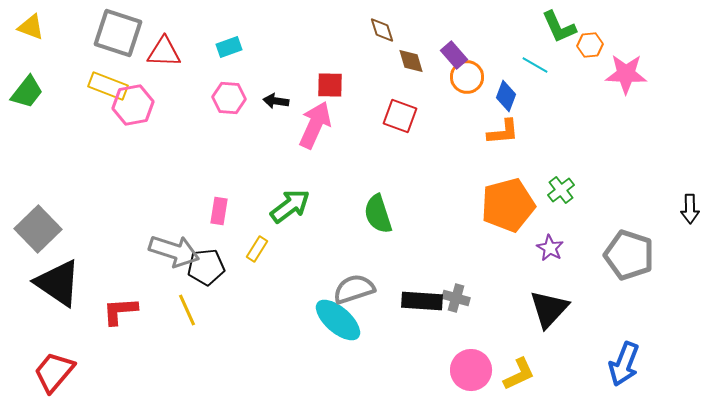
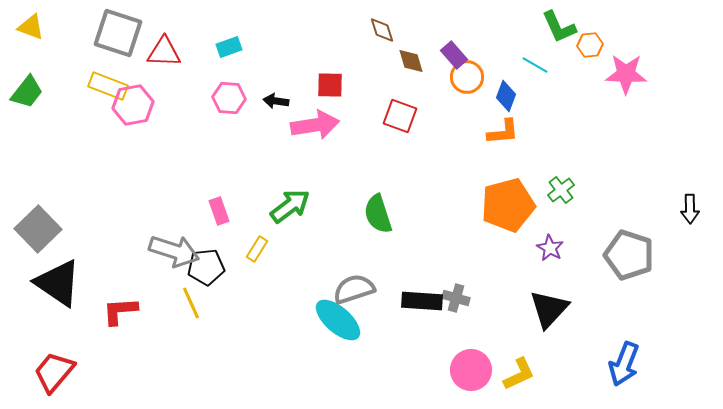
pink arrow at (315, 125): rotated 57 degrees clockwise
pink rectangle at (219, 211): rotated 28 degrees counterclockwise
yellow line at (187, 310): moved 4 px right, 7 px up
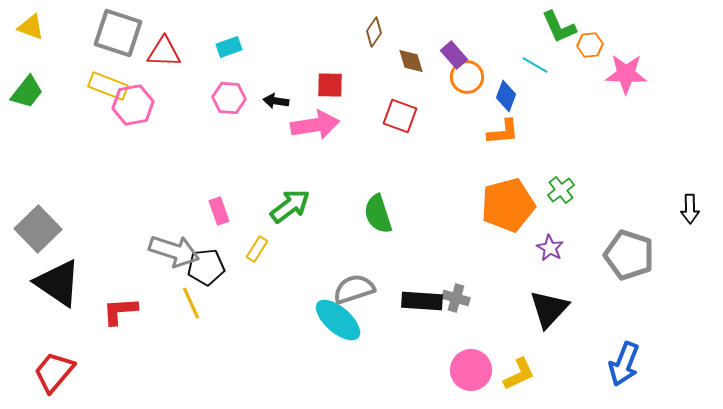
brown diamond at (382, 30): moved 8 px left, 2 px down; rotated 52 degrees clockwise
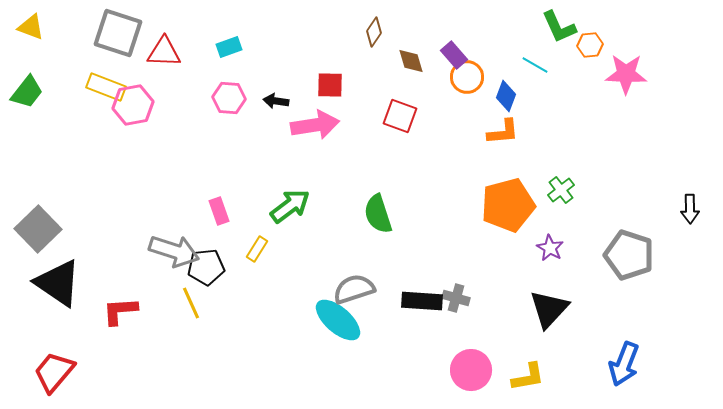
yellow rectangle at (108, 86): moved 2 px left, 1 px down
yellow L-shape at (519, 374): moved 9 px right, 3 px down; rotated 15 degrees clockwise
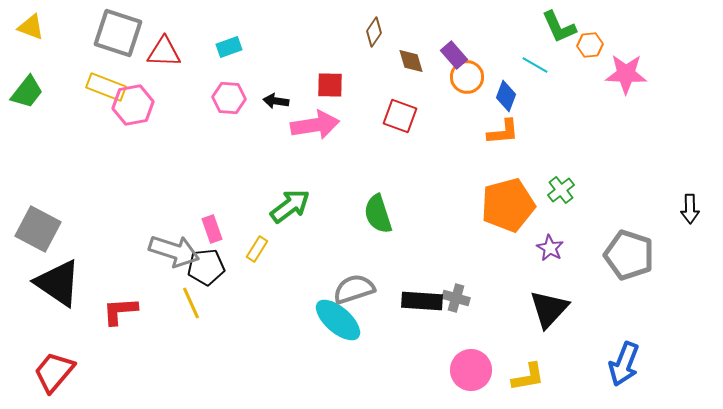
pink rectangle at (219, 211): moved 7 px left, 18 px down
gray square at (38, 229): rotated 18 degrees counterclockwise
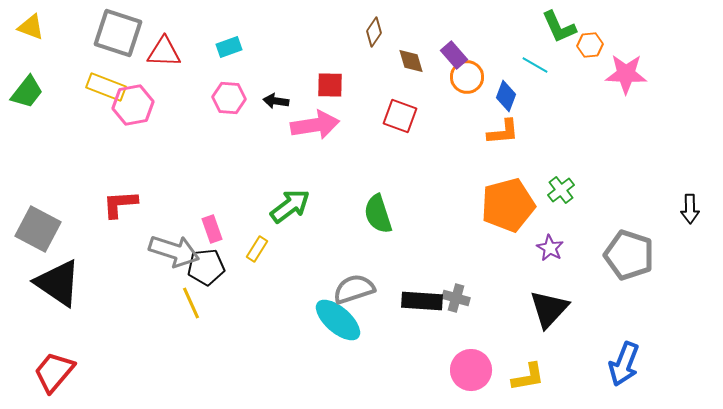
red L-shape at (120, 311): moved 107 px up
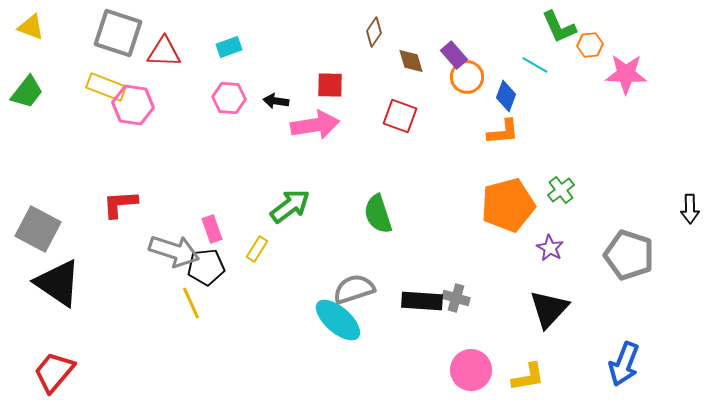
pink hexagon at (133, 105): rotated 18 degrees clockwise
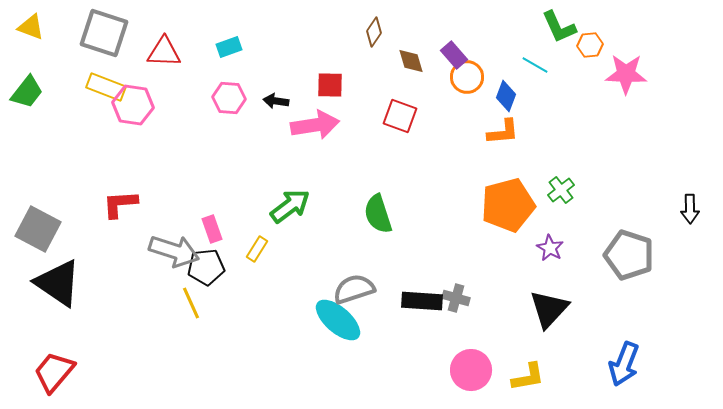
gray square at (118, 33): moved 14 px left
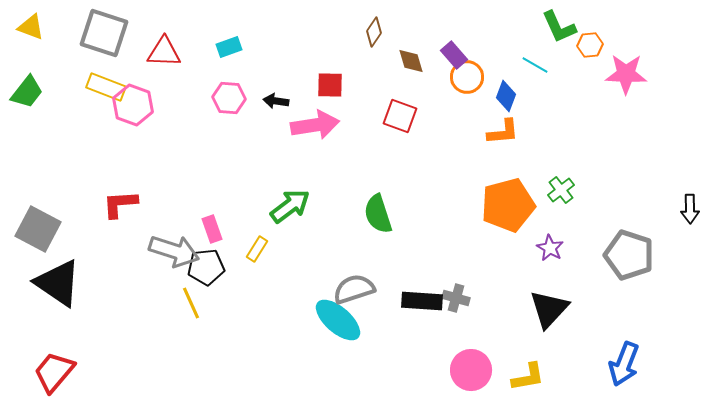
pink hexagon at (133, 105): rotated 12 degrees clockwise
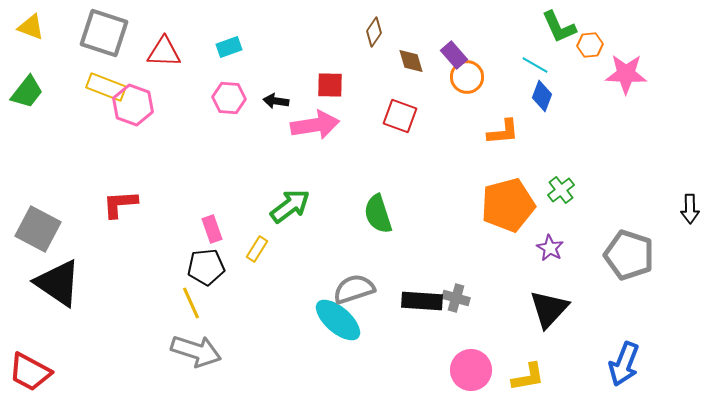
blue diamond at (506, 96): moved 36 px right
gray arrow at (174, 251): moved 22 px right, 100 px down
red trapezoid at (54, 372): moved 24 px left; rotated 102 degrees counterclockwise
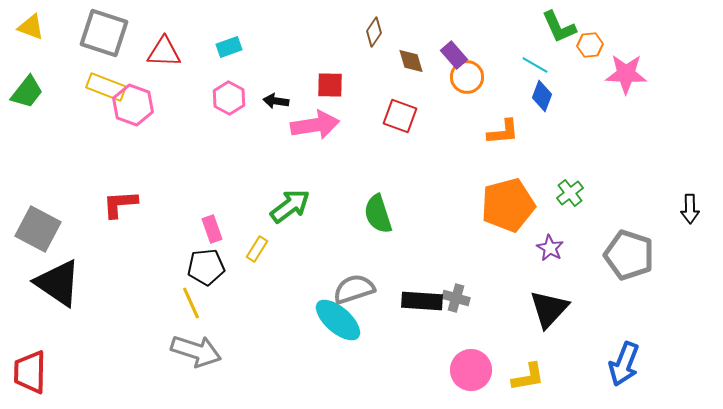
pink hexagon at (229, 98): rotated 24 degrees clockwise
green cross at (561, 190): moved 9 px right, 3 px down
red trapezoid at (30, 372): rotated 63 degrees clockwise
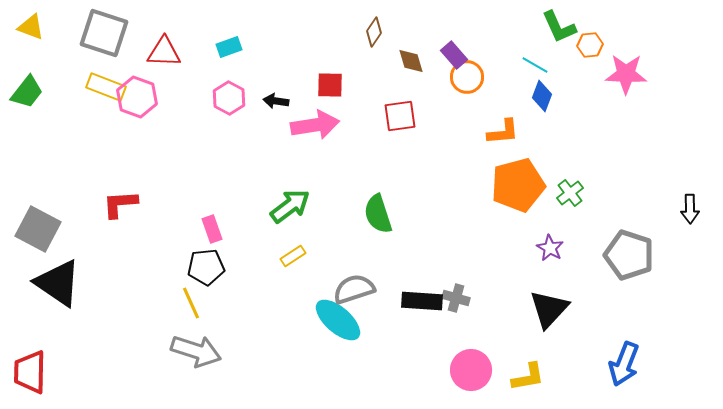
pink hexagon at (133, 105): moved 4 px right, 8 px up
red square at (400, 116): rotated 28 degrees counterclockwise
orange pentagon at (508, 205): moved 10 px right, 20 px up
yellow rectangle at (257, 249): moved 36 px right, 7 px down; rotated 25 degrees clockwise
